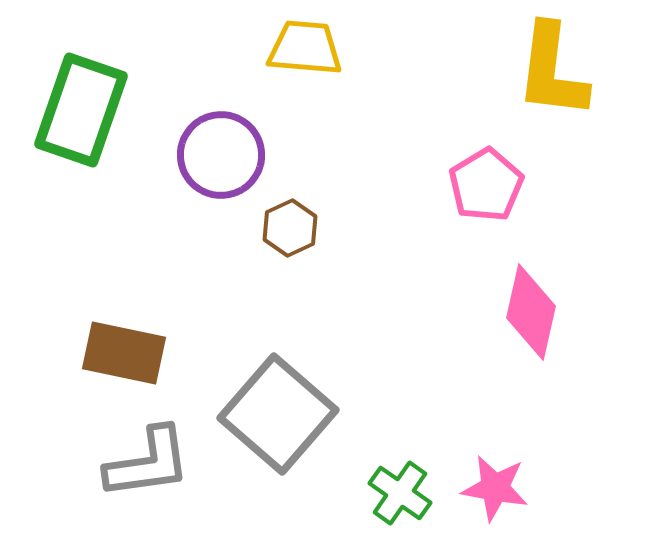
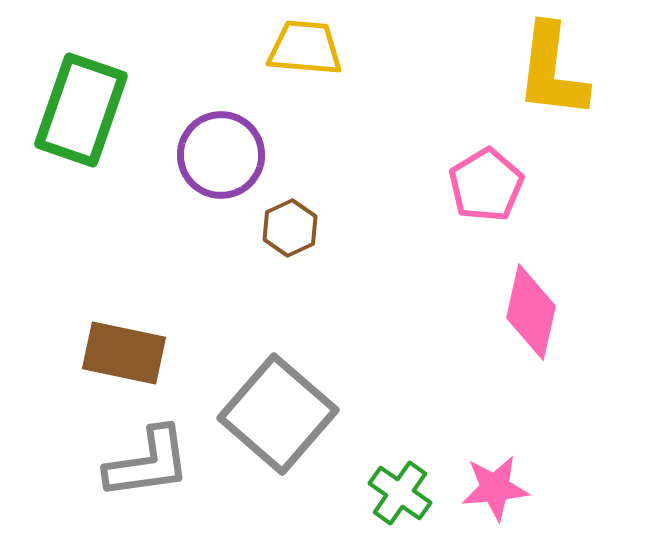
pink star: rotated 16 degrees counterclockwise
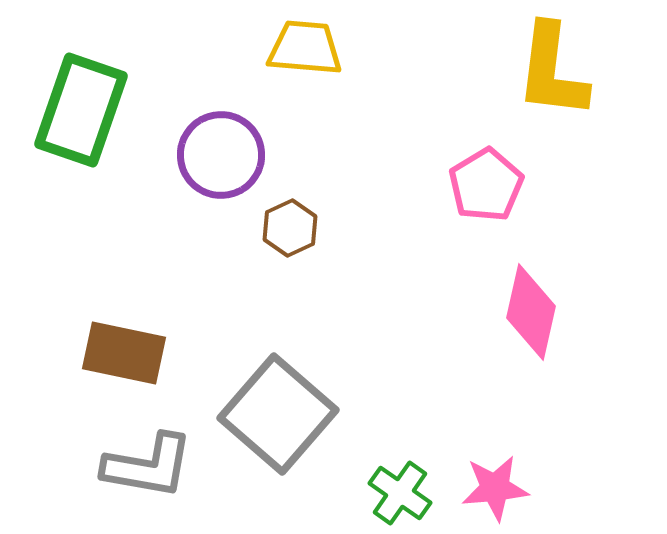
gray L-shape: moved 3 px down; rotated 18 degrees clockwise
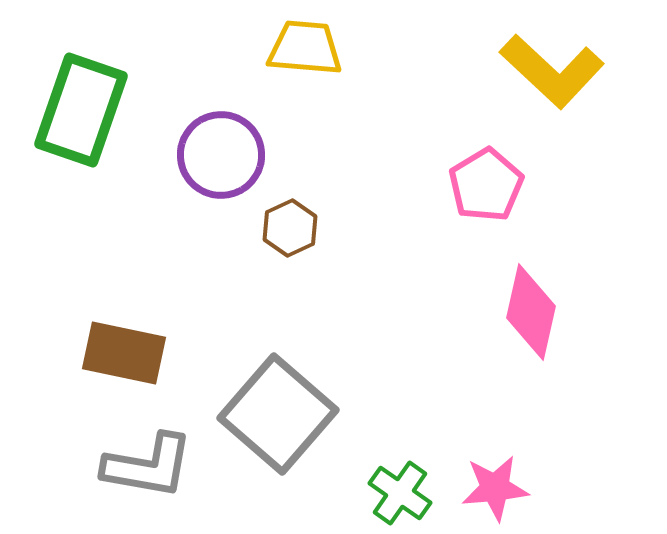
yellow L-shape: rotated 54 degrees counterclockwise
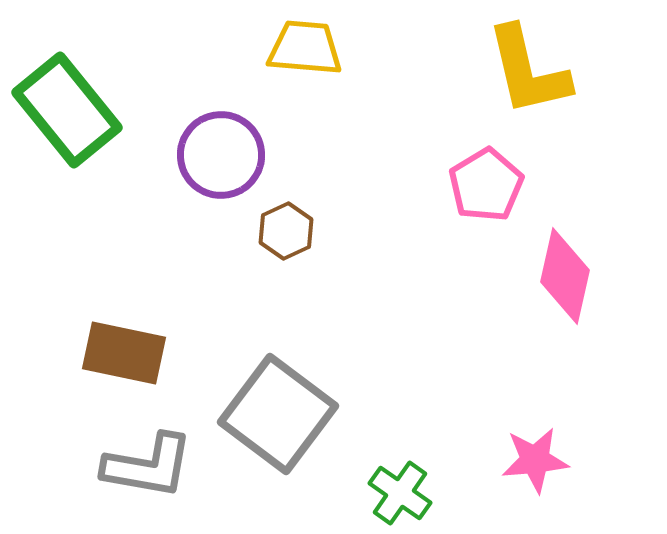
yellow L-shape: moved 24 px left; rotated 34 degrees clockwise
green rectangle: moved 14 px left; rotated 58 degrees counterclockwise
brown hexagon: moved 4 px left, 3 px down
pink diamond: moved 34 px right, 36 px up
gray square: rotated 4 degrees counterclockwise
pink star: moved 40 px right, 28 px up
